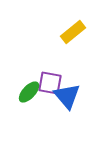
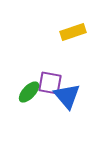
yellow rectangle: rotated 20 degrees clockwise
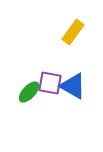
yellow rectangle: rotated 35 degrees counterclockwise
blue triangle: moved 6 px right, 10 px up; rotated 20 degrees counterclockwise
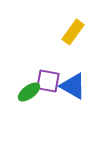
purple square: moved 2 px left, 2 px up
green ellipse: rotated 10 degrees clockwise
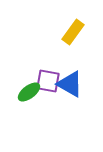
blue triangle: moved 3 px left, 2 px up
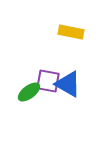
yellow rectangle: moved 2 px left; rotated 65 degrees clockwise
blue triangle: moved 2 px left
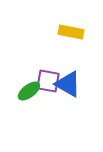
green ellipse: moved 1 px up
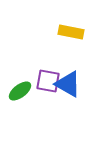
green ellipse: moved 9 px left
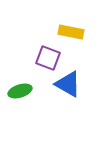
purple square: moved 23 px up; rotated 10 degrees clockwise
green ellipse: rotated 20 degrees clockwise
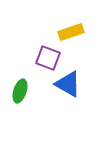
yellow rectangle: rotated 30 degrees counterclockwise
green ellipse: rotated 55 degrees counterclockwise
